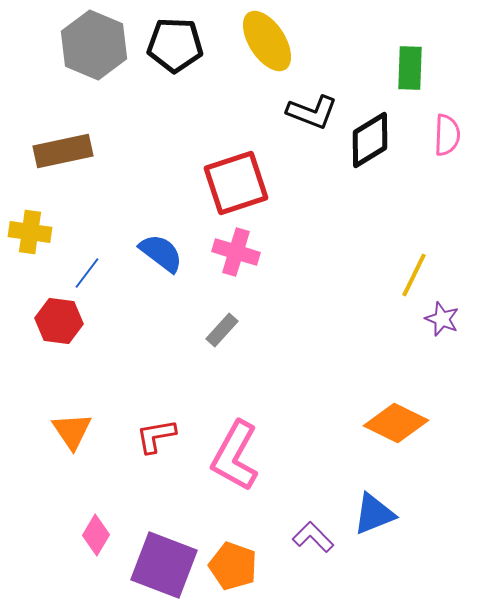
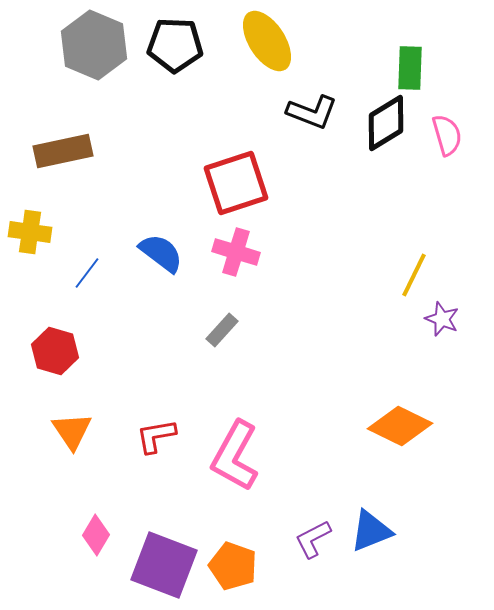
pink semicircle: rotated 18 degrees counterclockwise
black diamond: moved 16 px right, 17 px up
red hexagon: moved 4 px left, 30 px down; rotated 9 degrees clockwise
orange diamond: moved 4 px right, 3 px down
blue triangle: moved 3 px left, 17 px down
purple L-shape: moved 2 px down; rotated 72 degrees counterclockwise
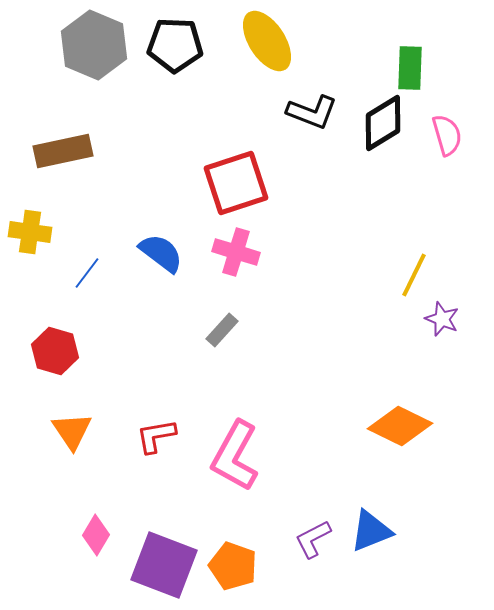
black diamond: moved 3 px left
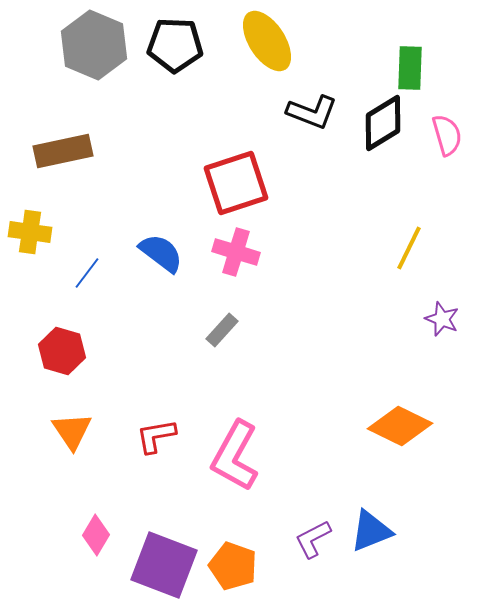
yellow line: moved 5 px left, 27 px up
red hexagon: moved 7 px right
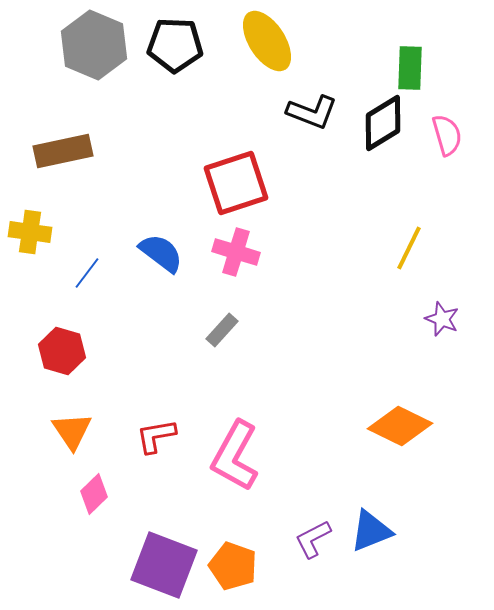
pink diamond: moved 2 px left, 41 px up; rotated 15 degrees clockwise
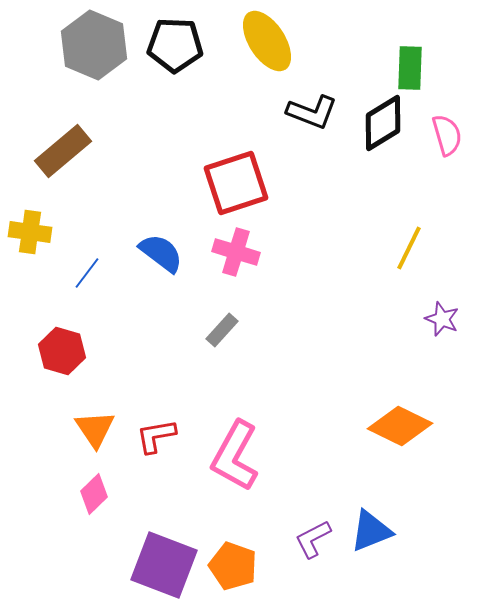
brown rectangle: rotated 28 degrees counterclockwise
orange triangle: moved 23 px right, 2 px up
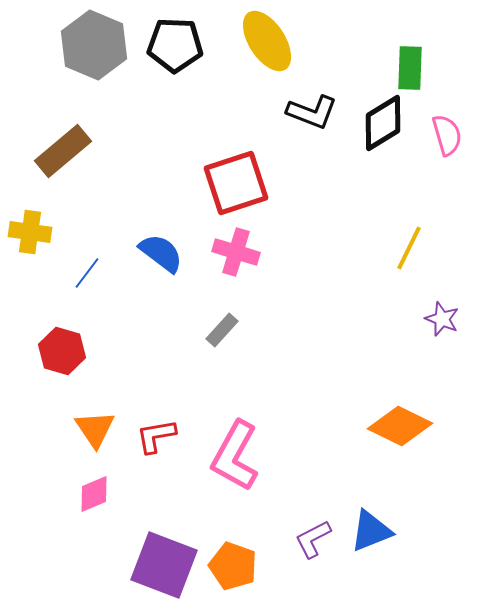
pink diamond: rotated 21 degrees clockwise
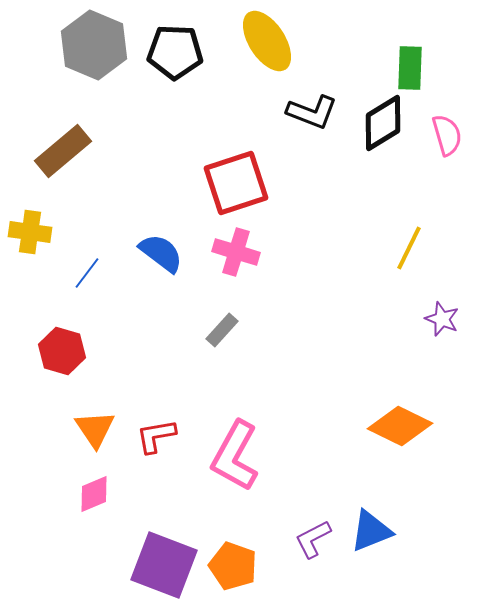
black pentagon: moved 7 px down
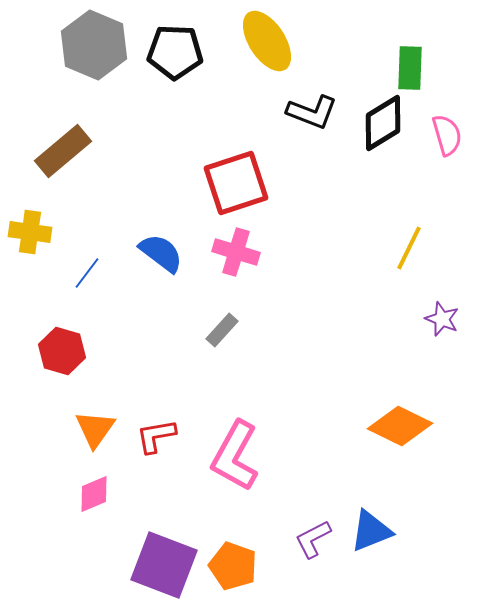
orange triangle: rotated 9 degrees clockwise
